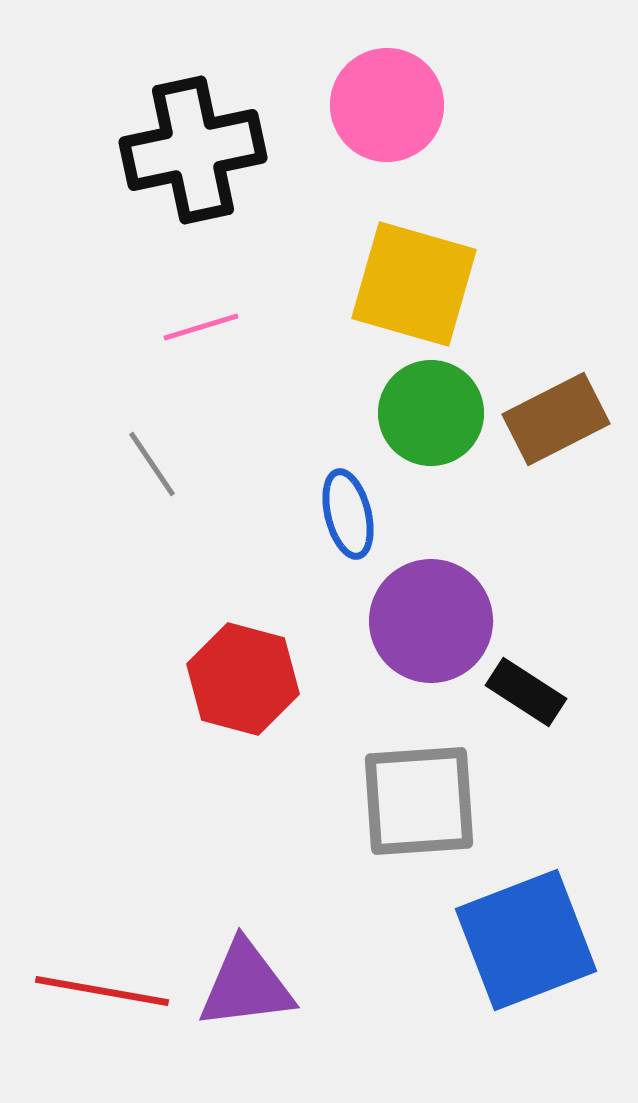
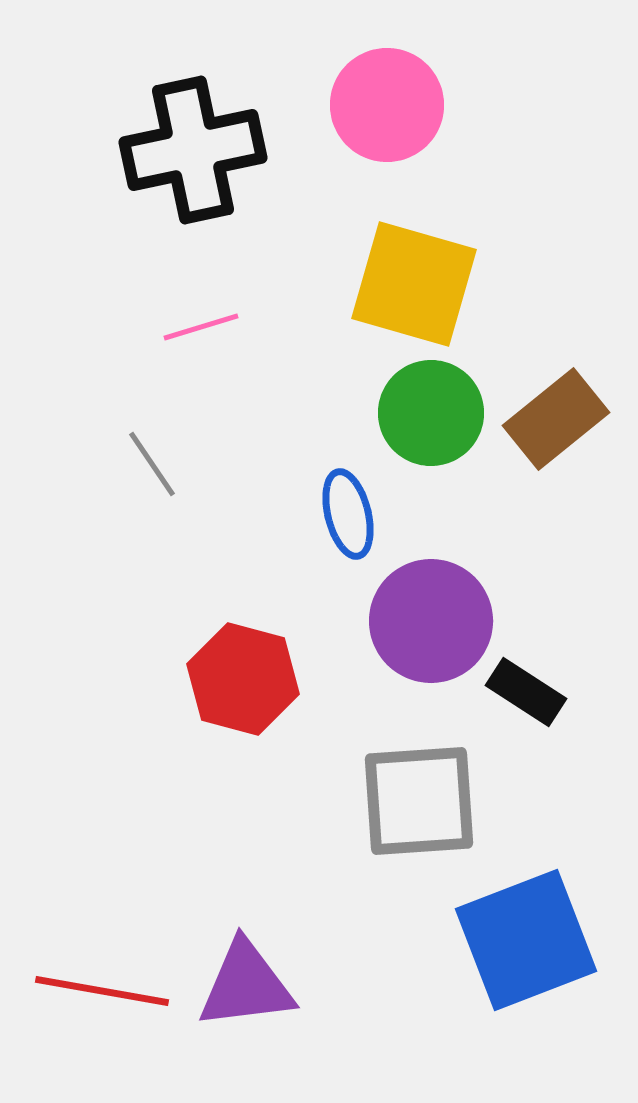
brown rectangle: rotated 12 degrees counterclockwise
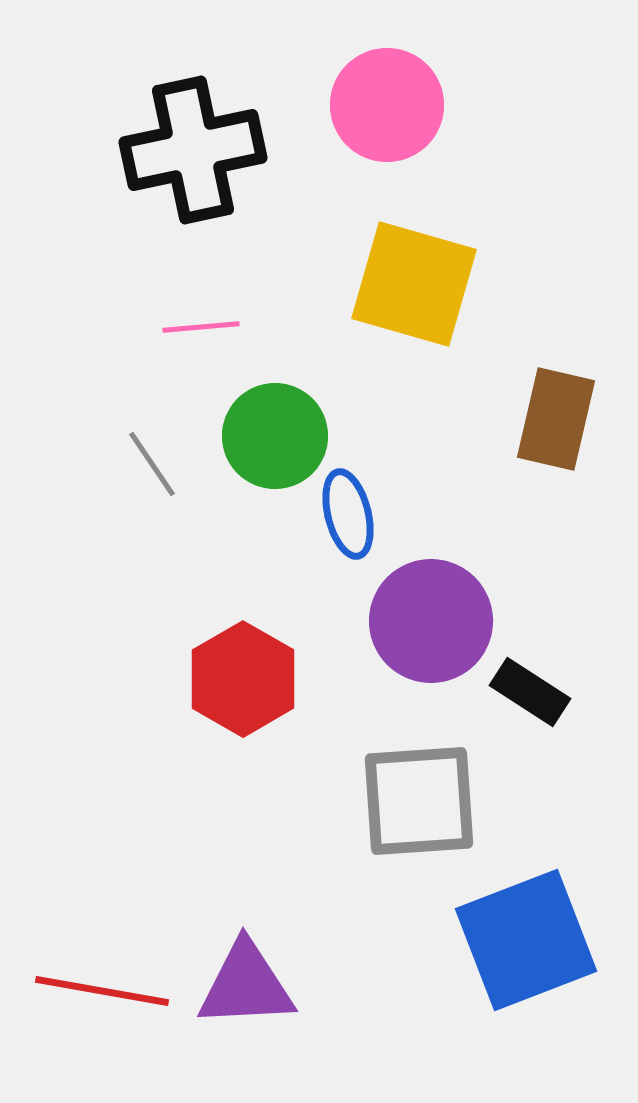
pink line: rotated 12 degrees clockwise
green circle: moved 156 px left, 23 px down
brown rectangle: rotated 38 degrees counterclockwise
red hexagon: rotated 15 degrees clockwise
black rectangle: moved 4 px right
purple triangle: rotated 4 degrees clockwise
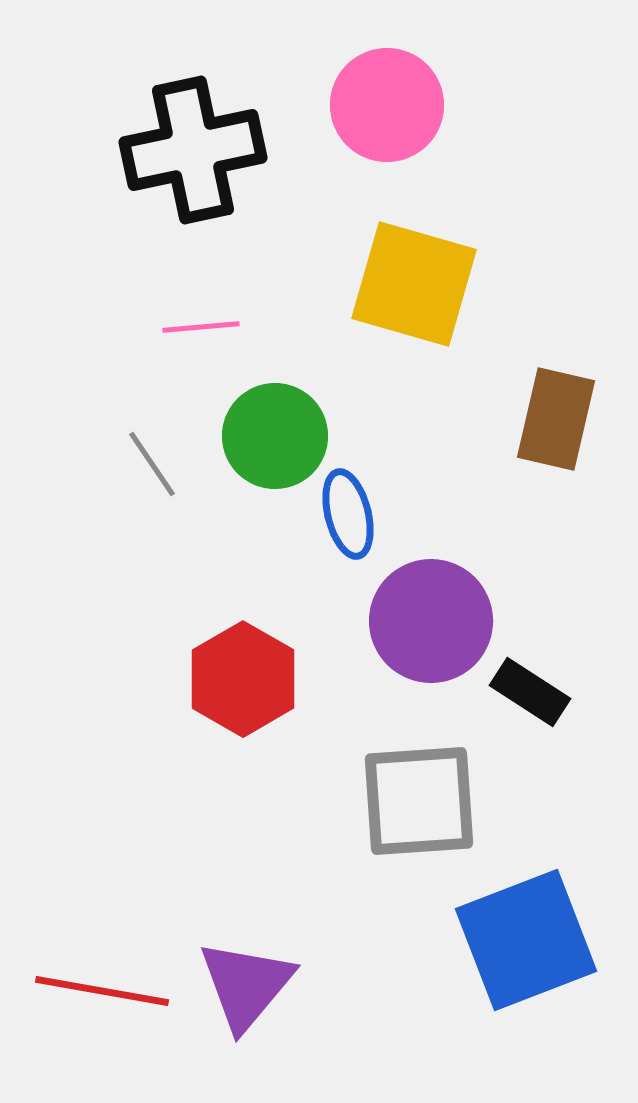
purple triangle: rotated 47 degrees counterclockwise
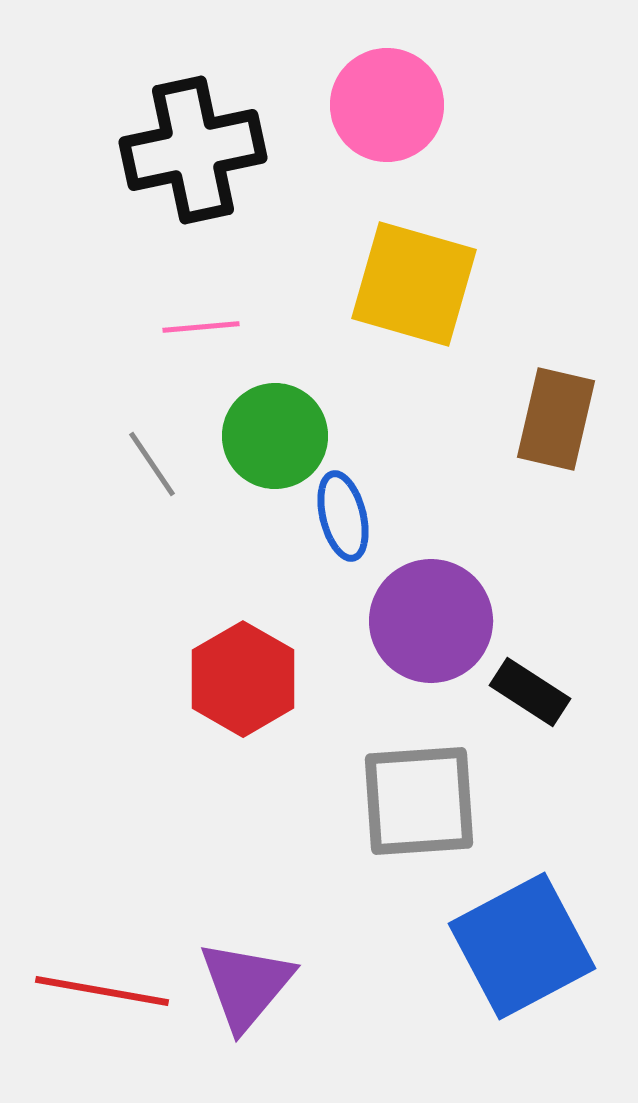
blue ellipse: moved 5 px left, 2 px down
blue square: moved 4 px left, 6 px down; rotated 7 degrees counterclockwise
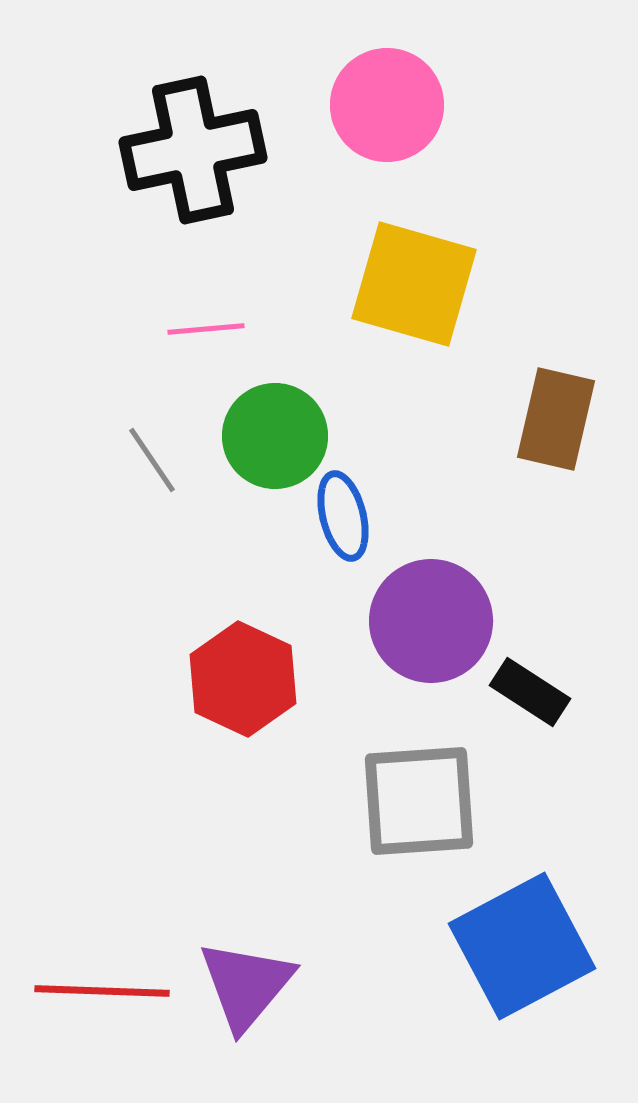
pink line: moved 5 px right, 2 px down
gray line: moved 4 px up
red hexagon: rotated 5 degrees counterclockwise
red line: rotated 8 degrees counterclockwise
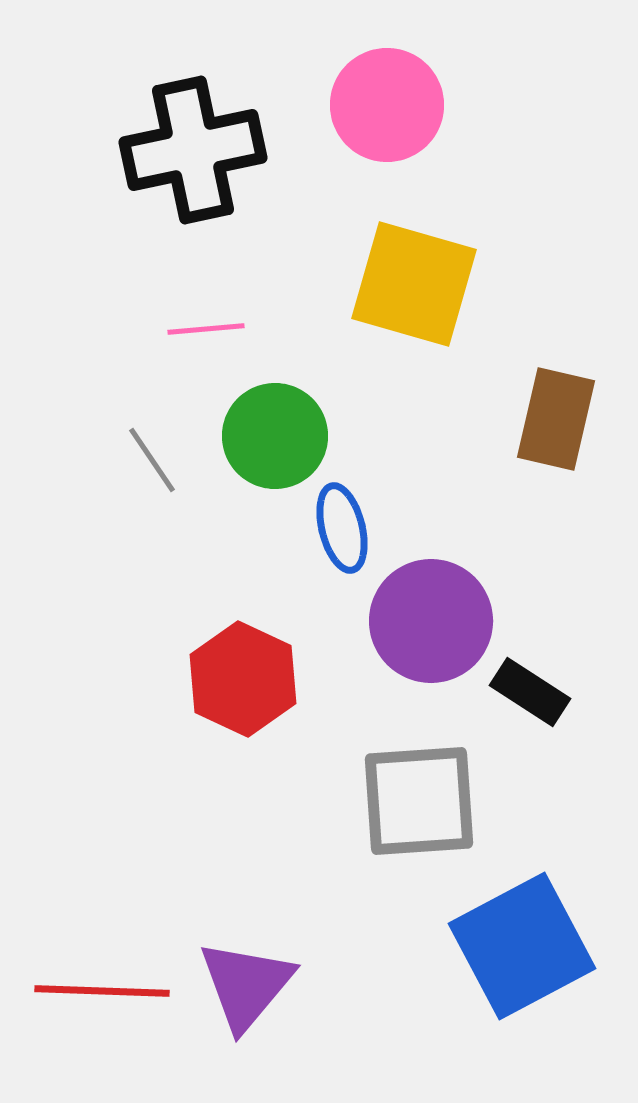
blue ellipse: moved 1 px left, 12 px down
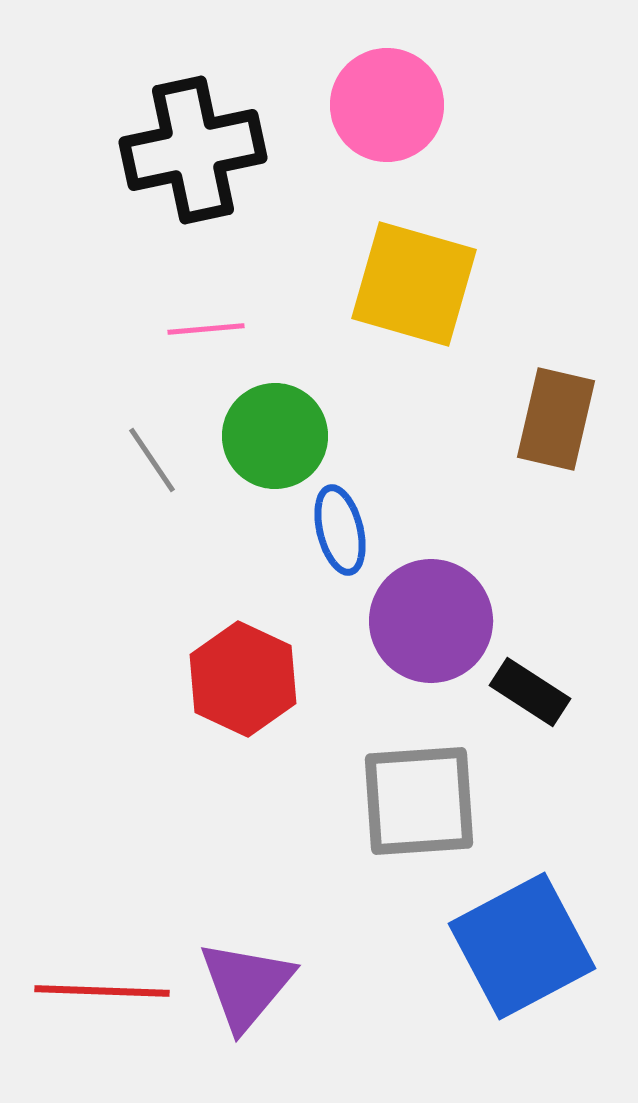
blue ellipse: moved 2 px left, 2 px down
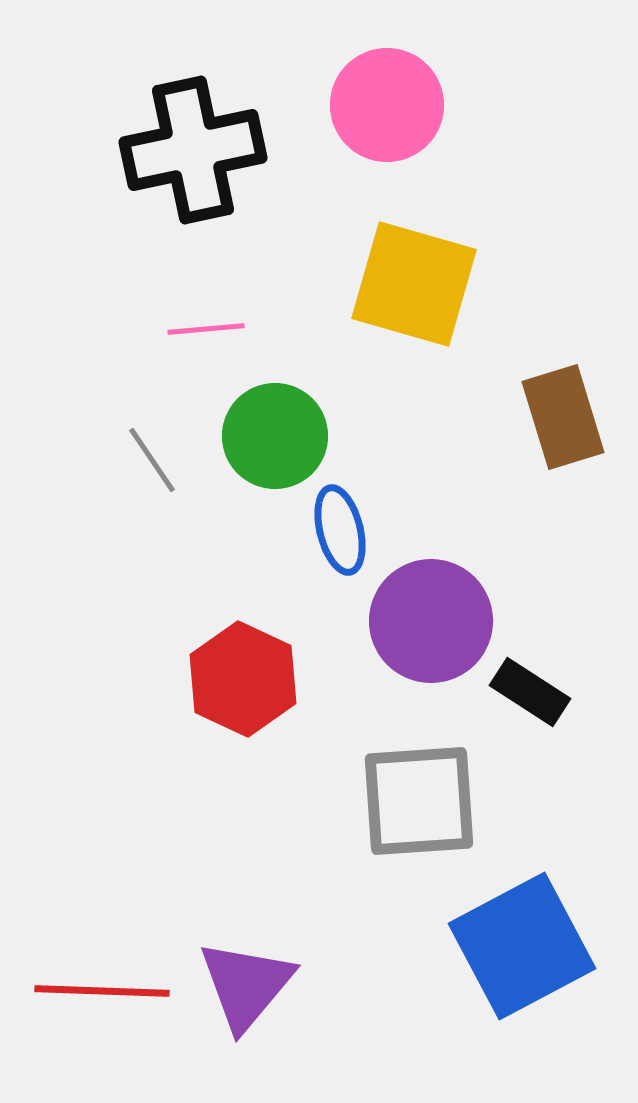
brown rectangle: moved 7 px right, 2 px up; rotated 30 degrees counterclockwise
